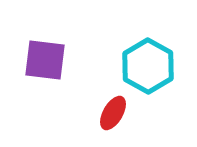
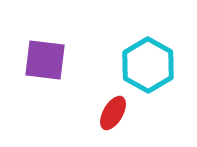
cyan hexagon: moved 1 px up
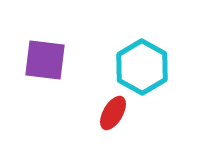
cyan hexagon: moved 6 px left, 2 px down
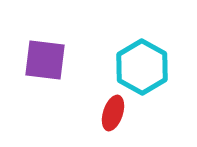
red ellipse: rotated 12 degrees counterclockwise
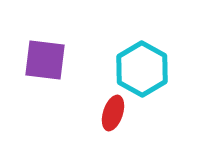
cyan hexagon: moved 2 px down
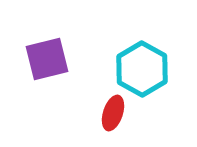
purple square: moved 2 px right, 1 px up; rotated 21 degrees counterclockwise
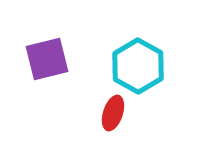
cyan hexagon: moved 4 px left, 3 px up
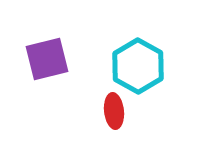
red ellipse: moved 1 px right, 2 px up; rotated 24 degrees counterclockwise
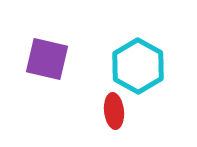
purple square: rotated 27 degrees clockwise
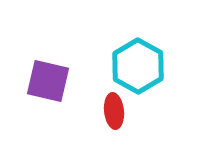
purple square: moved 1 px right, 22 px down
